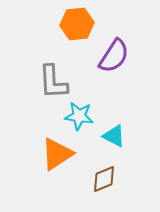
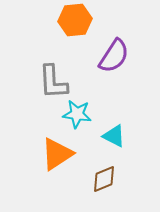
orange hexagon: moved 2 px left, 4 px up
cyan star: moved 2 px left, 2 px up
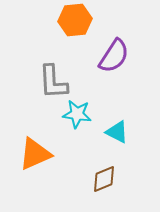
cyan triangle: moved 3 px right, 4 px up
orange triangle: moved 22 px left; rotated 9 degrees clockwise
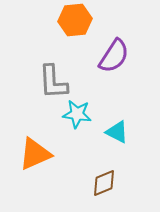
brown diamond: moved 4 px down
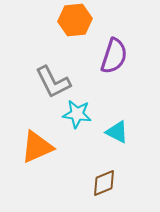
purple semicircle: rotated 15 degrees counterclockwise
gray L-shape: rotated 24 degrees counterclockwise
orange triangle: moved 2 px right, 7 px up
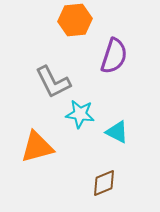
cyan star: moved 3 px right
orange triangle: rotated 9 degrees clockwise
